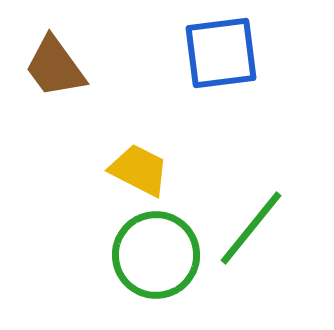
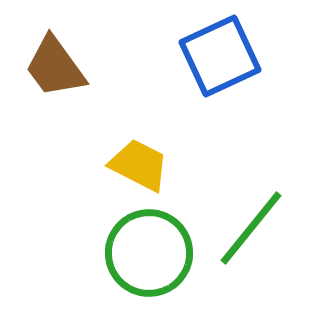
blue square: moved 1 px left, 3 px down; rotated 18 degrees counterclockwise
yellow trapezoid: moved 5 px up
green circle: moved 7 px left, 2 px up
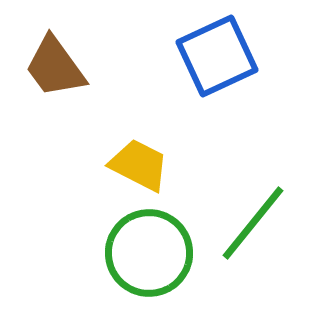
blue square: moved 3 px left
green line: moved 2 px right, 5 px up
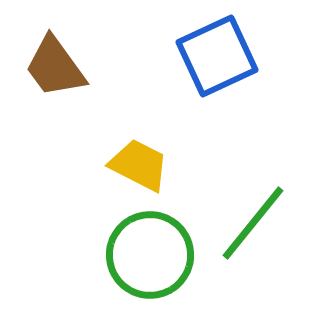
green circle: moved 1 px right, 2 px down
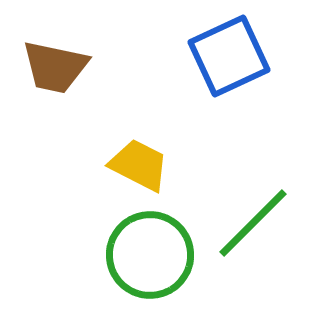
blue square: moved 12 px right
brown trapezoid: rotated 42 degrees counterclockwise
green line: rotated 6 degrees clockwise
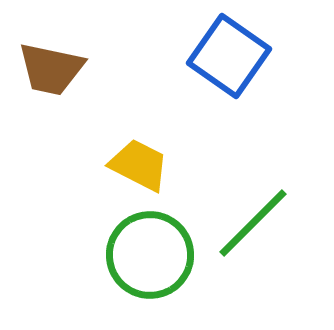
blue square: rotated 30 degrees counterclockwise
brown trapezoid: moved 4 px left, 2 px down
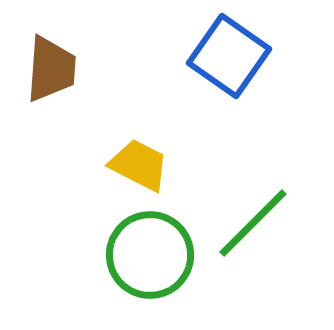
brown trapezoid: rotated 98 degrees counterclockwise
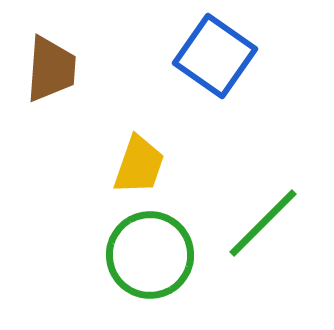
blue square: moved 14 px left
yellow trapezoid: rotated 82 degrees clockwise
green line: moved 10 px right
